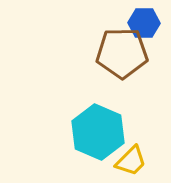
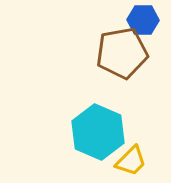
blue hexagon: moved 1 px left, 3 px up
brown pentagon: rotated 9 degrees counterclockwise
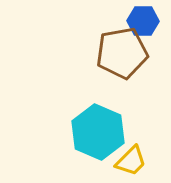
blue hexagon: moved 1 px down
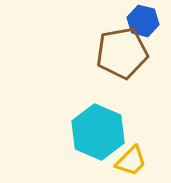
blue hexagon: rotated 12 degrees clockwise
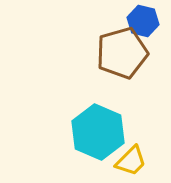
brown pentagon: rotated 6 degrees counterclockwise
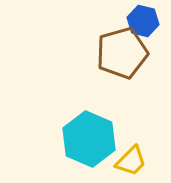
cyan hexagon: moved 9 px left, 7 px down
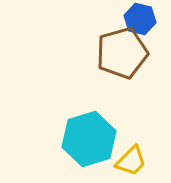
blue hexagon: moved 3 px left, 2 px up
cyan hexagon: rotated 20 degrees clockwise
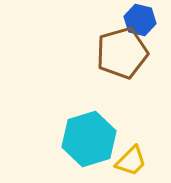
blue hexagon: moved 1 px down
